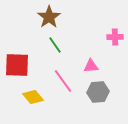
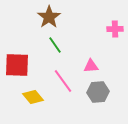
pink cross: moved 8 px up
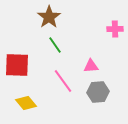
yellow diamond: moved 7 px left, 6 px down
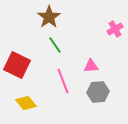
pink cross: rotated 28 degrees counterclockwise
red square: rotated 24 degrees clockwise
pink line: rotated 15 degrees clockwise
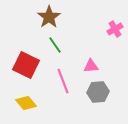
red square: moved 9 px right
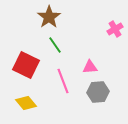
pink triangle: moved 1 px left, 1 px down
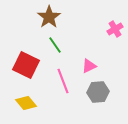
pink triangle: moved 1 px left, 1 px up; rotated 21 degrees counterclockwise
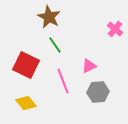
brown star: rotated 10 degrees counterclockwise
pink cross: rotated 21 degrees counterclockwise
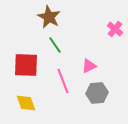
red square: rotated 24 degrees counterclockwise
gray hexagon: moved 1 px left, 1 px down
yellow diamond: rotated 20 degrees clockwise
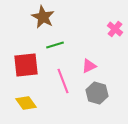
brown star: moved 6 px left
green line: rotated 72 degrees counterclockwise
red square: rotated 8 degrees counterclockwise
gray hexagon: rotated 20 degrees clockwise
yellow diamond: rotated 15 degrees counterclockwise
